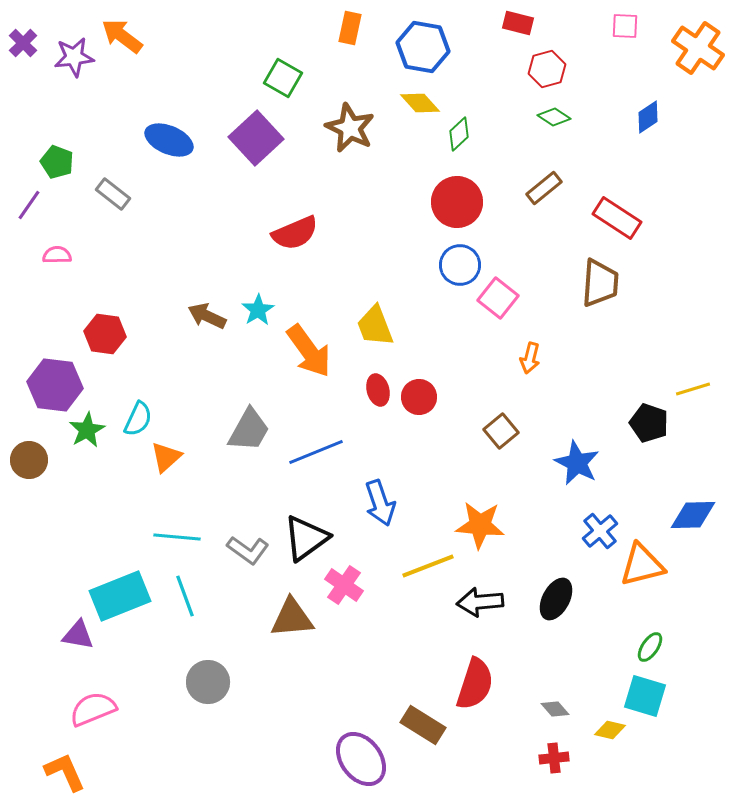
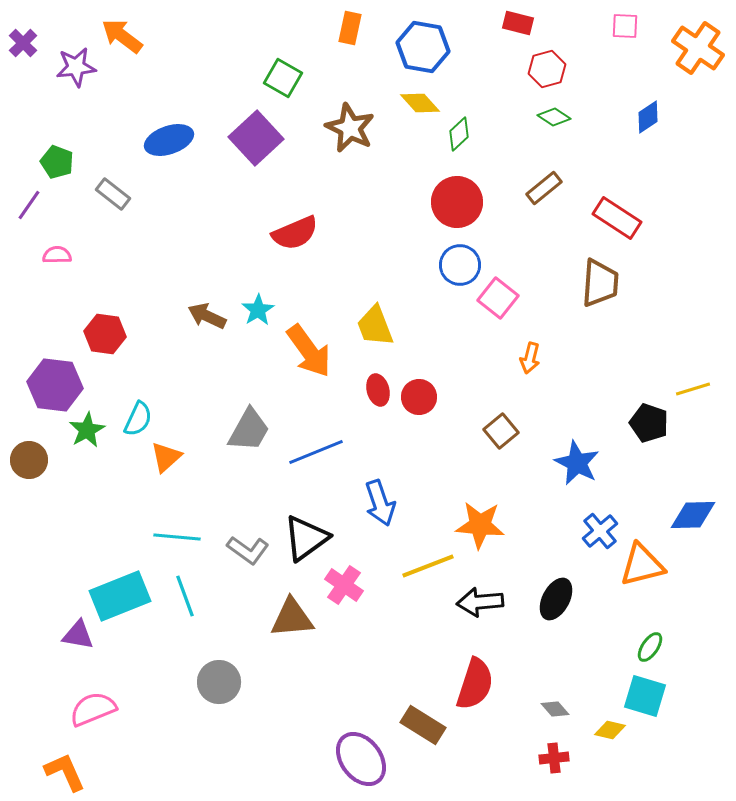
purple star at (74, 57): moved 2 px right, 10 px down
blue ellipse at (169, 140): rotated 42 degrees counterclockwise
gray circle at (208, 682): moved 11 px right
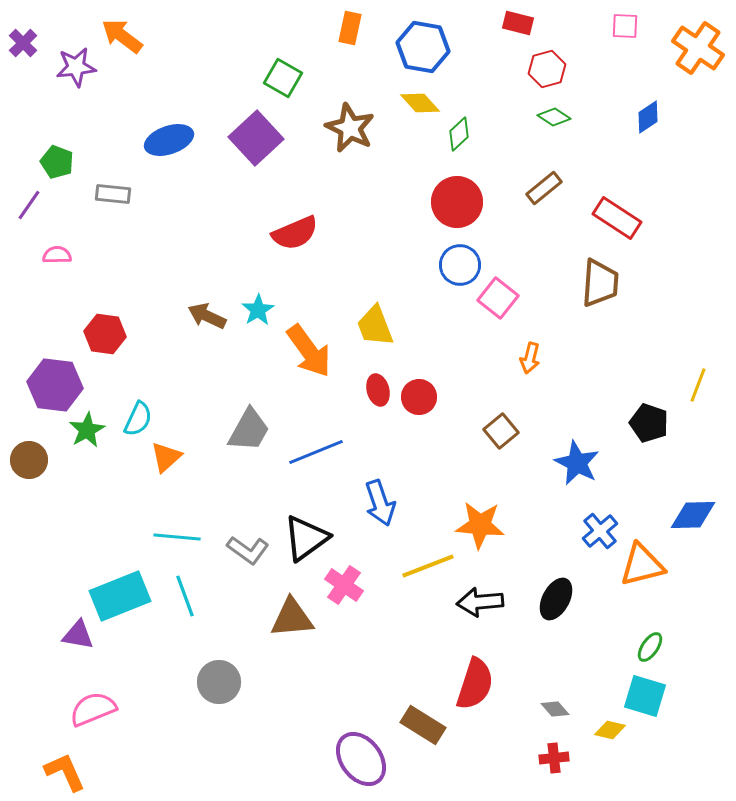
gray rectangle at (113, 194): rotated 32 degrees counterclockwise
yellow line at (693, 389): moved 5 px right, 4 px up; rotated 52 degrees counterclockwise
